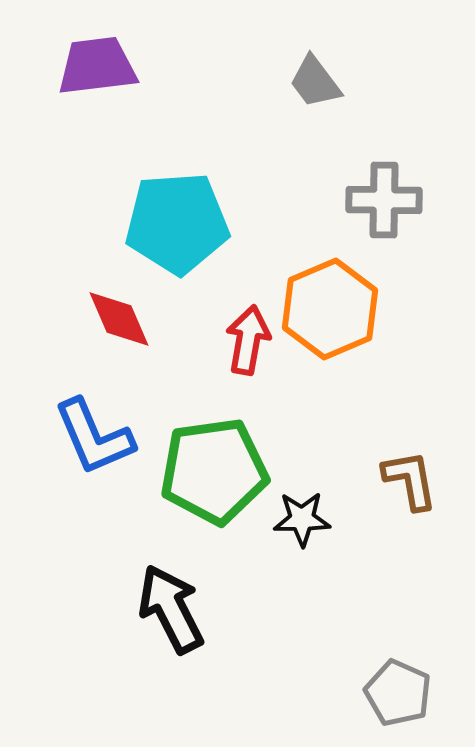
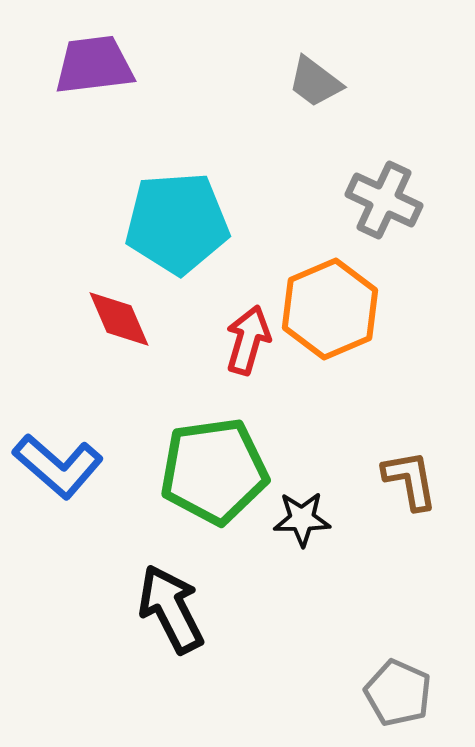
purple trapezoid: moved 3 px left, 1 px up
gray trapezoid: rotated 16 degrees counterclockwise
gray cross: rotated 24 degrees clockwise
red arrow: rotated 6 degrees clockwise
blue L-shape: moved 36 px left, 29 px down; rotated 26 degrees counterclockwise
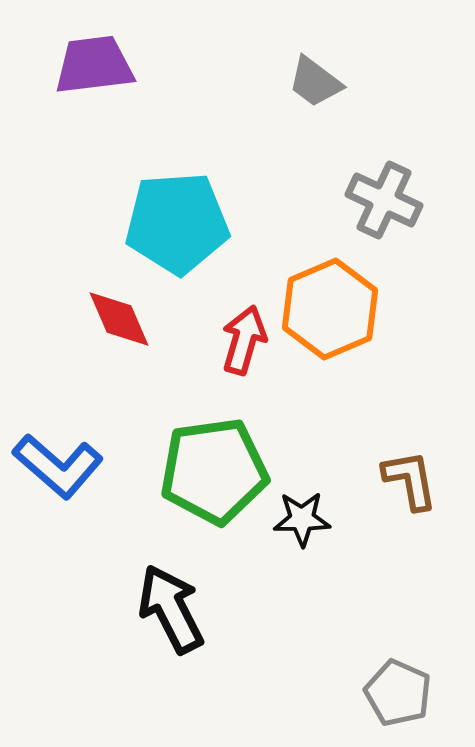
red arrow: moved 4 px left
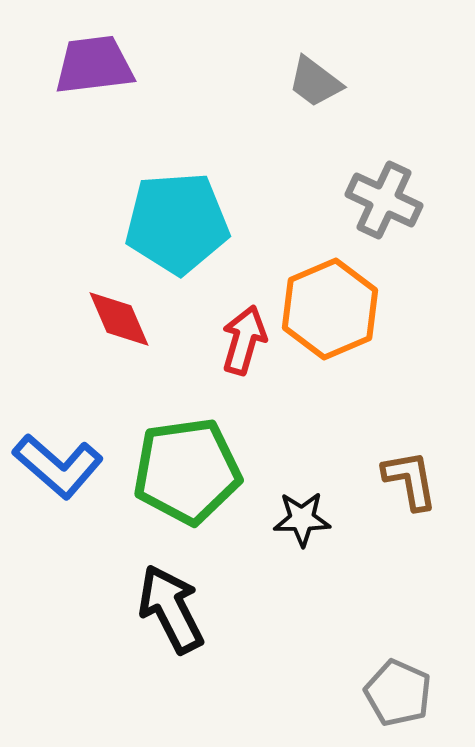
green pentagon: moved 27 px left
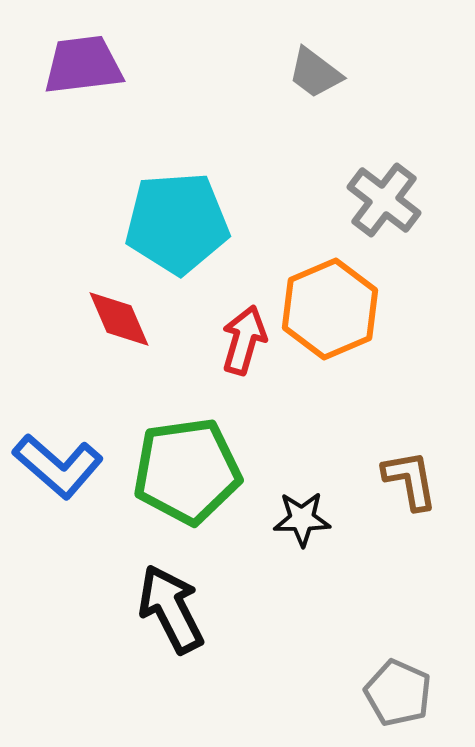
purple trapezoid: moved 11 px left
gray trapezoid: moved 9 px up
gray cross: rotated 12 degrees clockwise
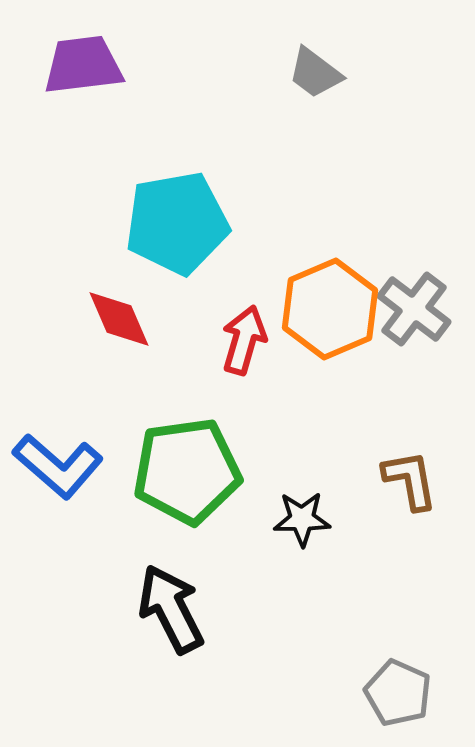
gray cross: moved 30 px right, 109 px down
cyan pentagon: rotated 6 degrees counterclockwise
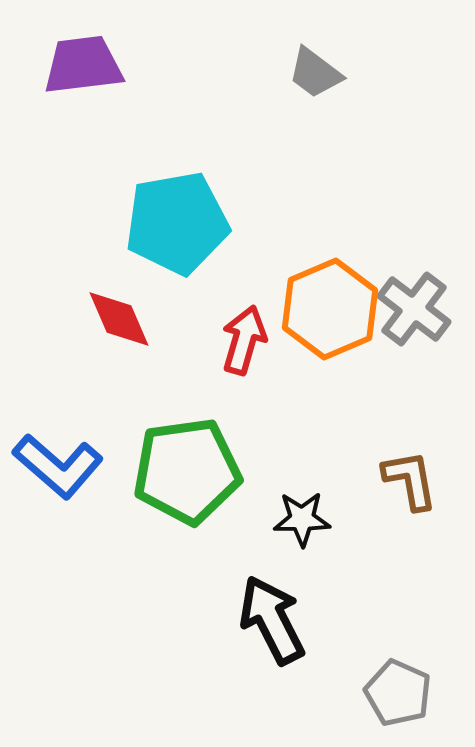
black arrow: moved 101 px right, 11 px down
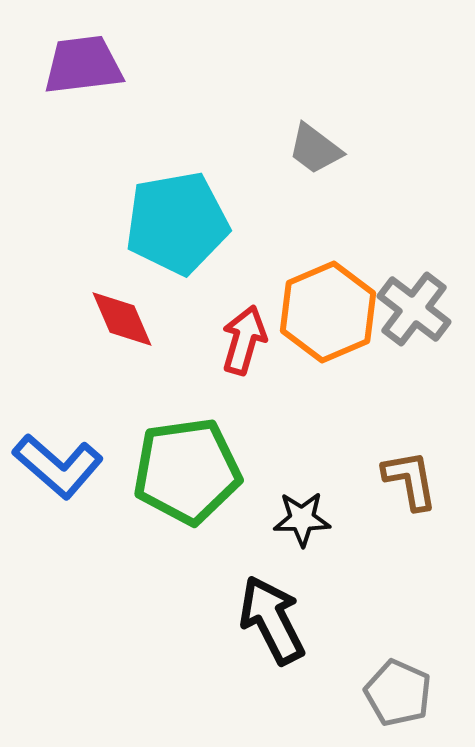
gray trapezoid: moved 76 px down
orange hexagon: moved 2 px left, 3 px down
red diamond: moved 3 px right
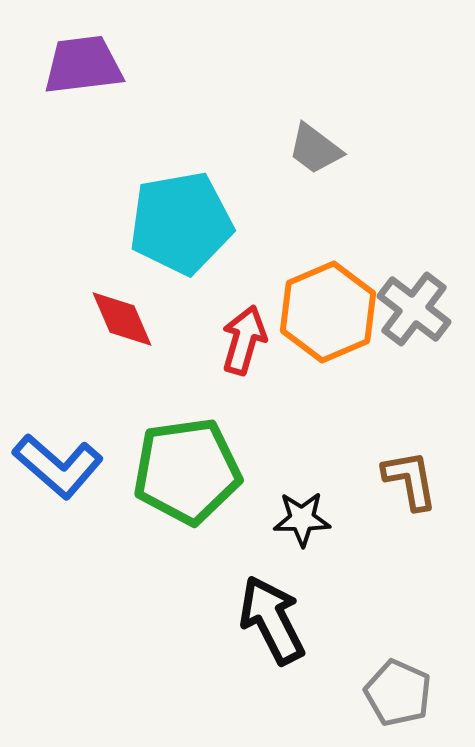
cyan pentagon: moved 4 px right
